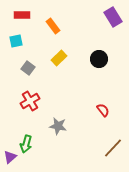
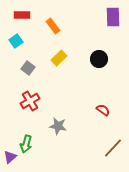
purple rectangle: rotated 30 degrees clockwise
cyan square: rotated 24 degrees counterclockwise
red semicircle: rotated 16 degrees counterclockwise
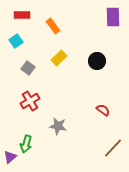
black circle: moved 2 px left, 2 px down
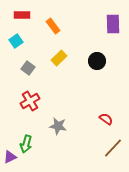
purple rectangle: moved 7 px down
red semicircle: moved 3 px right, 9 px down
purple triangle: rotated 16 degrees clockwise
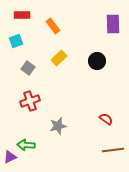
cyan square: rotated 16 degrees clockwise
red cross: rotated 12 degrees clockwise
gray star: rotated 24 degrees counterclockwise
green arrow: moved 1 px down; rotated 78 degrees clockwise
brown line: moved 2 px down; rotated 40 degrees clockwise
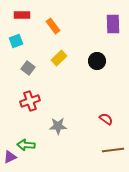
gray star: rotated 12 degrees clockwise
